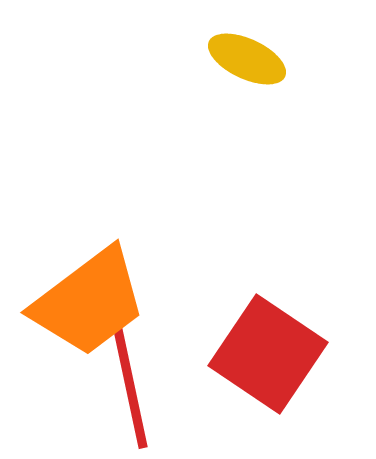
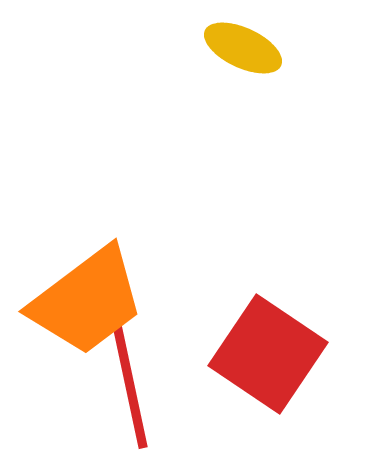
yellow ellipse: moved 4 px left, 11 px up
orange trapezoid: moved 2 px left, 1 px up
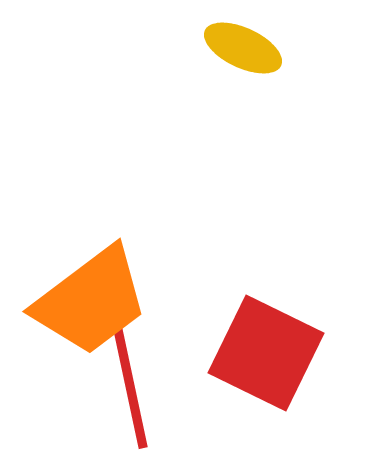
orange trapezoid: moved 4 px right
red square: moved 2 px left, 1 px up; rotated 8 degrees counterclockwise
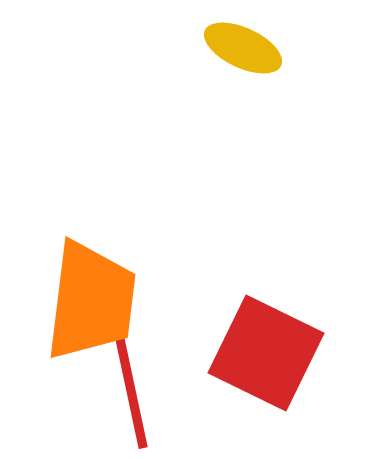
orange trapezoid: rotated 46 degrees counterclockwise
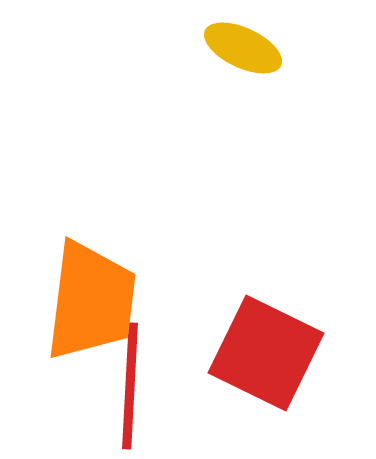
red line: rotated 15 degrees clockwise
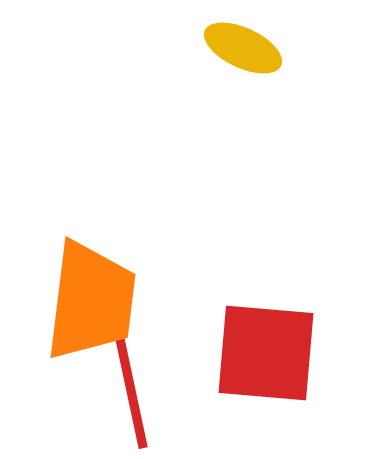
red square: rotated 21 degrees counterclockwise
red line: rotated 15 degrees counterclockwise
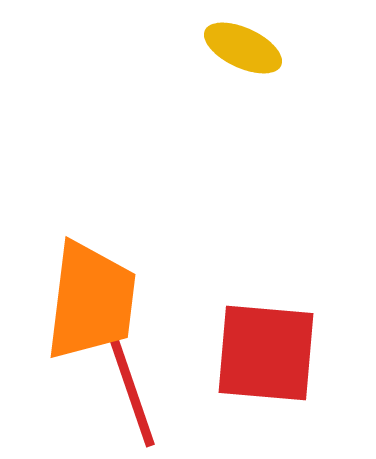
red line: rotated 7 degrees counterclockwise
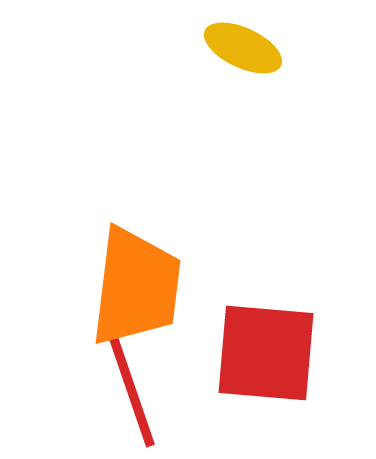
orange trapezoid: moved 45 px right, 14 px up
